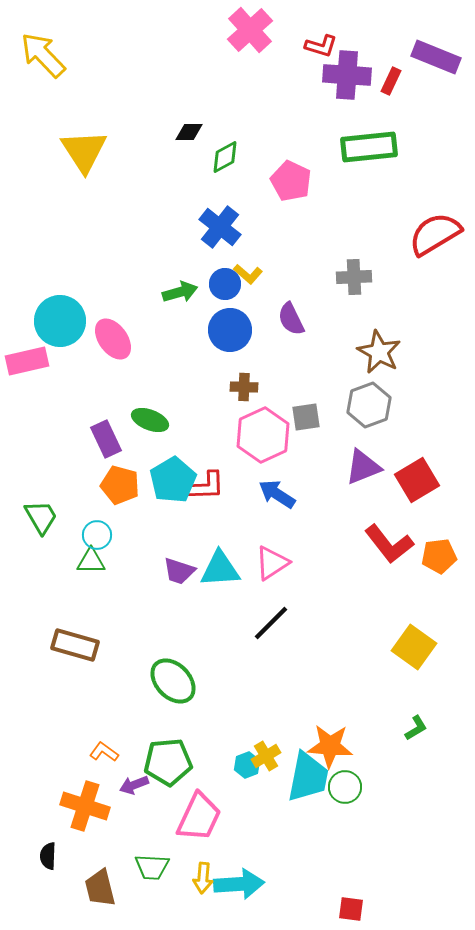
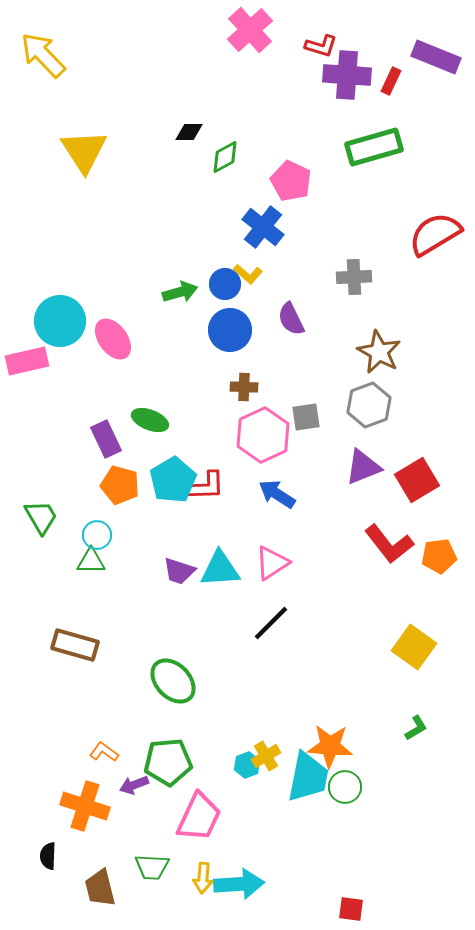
green rectangle at (369, 147): moved 5 px right; rotated 10 degrees counterclockwise
blue cross at (220, 227): moved 43 px right
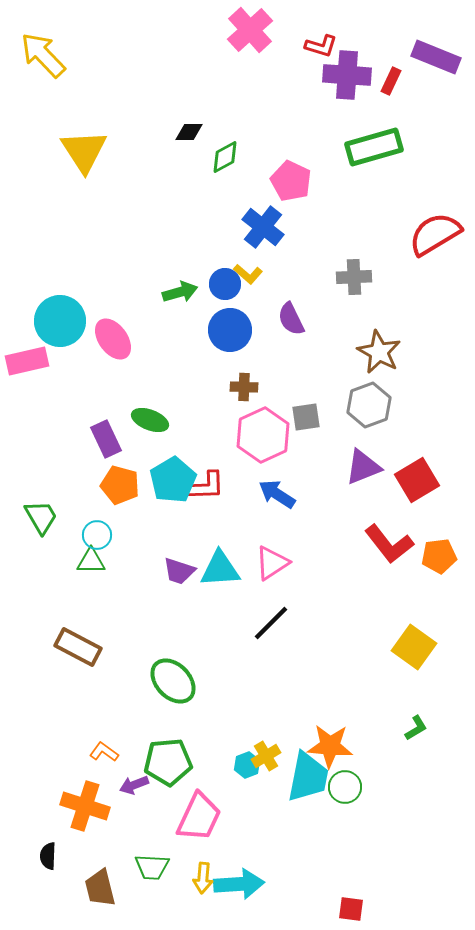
brown rectangle at (75, 645): moved 3 px right, 2 px down; rotated 12 degrees clockwise
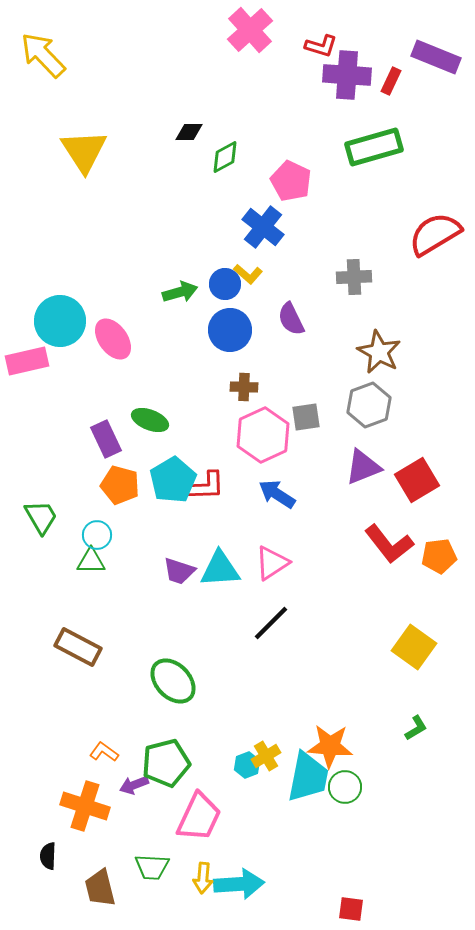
green pentagon at (168, 762): moved 2 px left, 1 px down; rotated 9 degrees counterclockwise
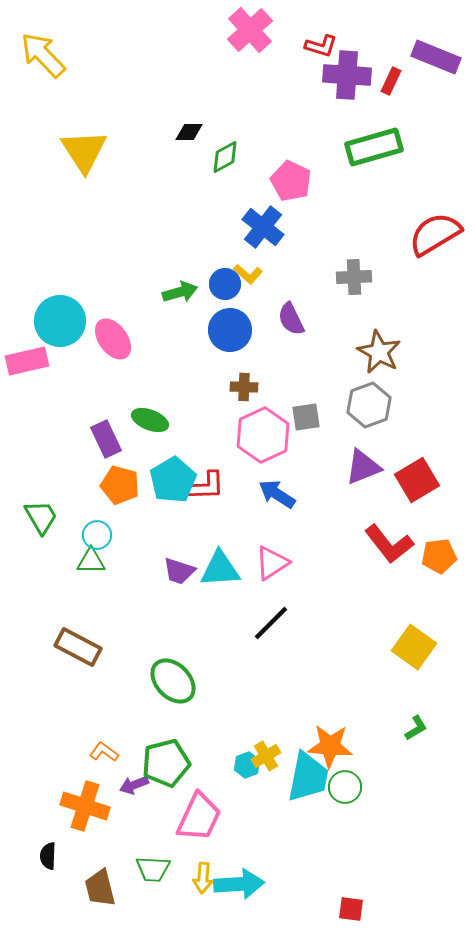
green trapezoid at (152, 867): moved 1 px right, 2 px down
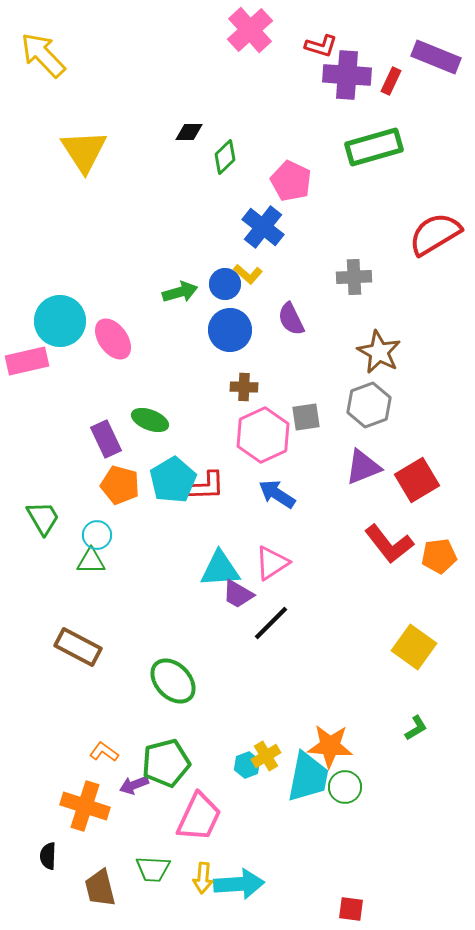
green diamond at (225, 157): rotated 16 degrees counterclockwise
green trapezoid at (41, 517): moved 2 px right, 1 px down
purple trapezoid at (179, 571): moved 59 px right, 23 px down; rotated 12 degrees clockwise
